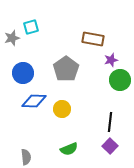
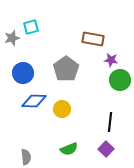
purple star: rotated 24 degrees clockwise
purple square: moved 4 px left, 3 px down
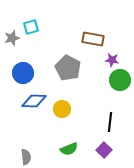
purple star: moved 1 px right
gray pentagon: moved 2 px right, 1 px up; rotated 10 degrees counterclockwise
purple square: moved 2 px left, 1 px down
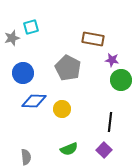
green circle: moved 1 px right
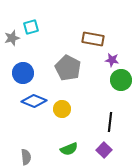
blue diamond: rotated 20 degrees clockwise
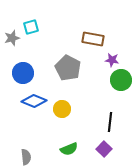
purple square: moved 1 px up
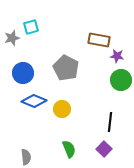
brown rectangle: moved 6 px right, 1 px down
purple star: moved 5 px right, 4 px up
gray pentagon: moved 2 px left
green semicircle: rotated 90 degrees counterclockwise
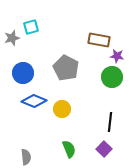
green circle: moved 9 px left, 3 px up
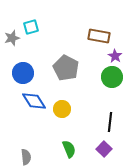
brown rectangle: moved 4 px up
purple star: moved 2 px left; rotated 24 degrees clockwise
blue diamond: rotated 35 degrees clockwise
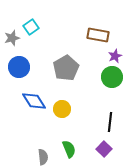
cyan square: rotated 21 degrees counterclockwise
brown rectangle: moved 1 px left, 1 px up
purple star: rotated 16 degrees clockwise
gray pentagon: rotated 15 degrees clockwise
blue circle: moved 4 px left, 6 px up
gray semicircle: moved 17 px right
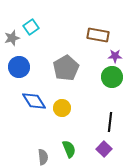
purple star: rotated 24 degrees clockwise
yellow circle: moved 1 px up
